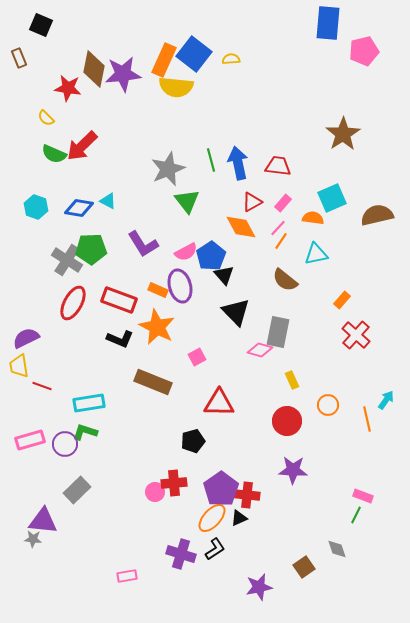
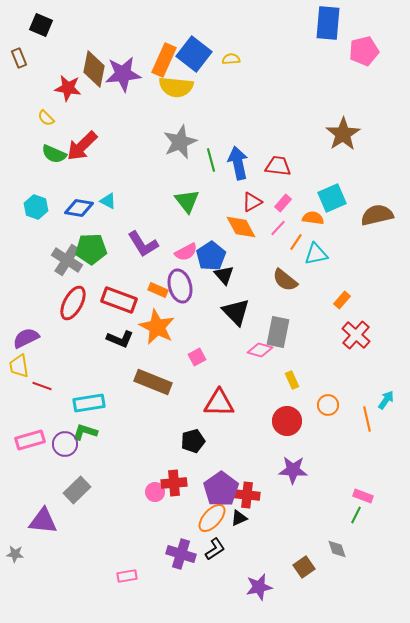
gray star at (168, 169): moved 12 px right, 27 px up
orange line at (281, 241): moved 15 px right, 1 px down
gray star at (33, 539): moved 18 px left, 15 px down
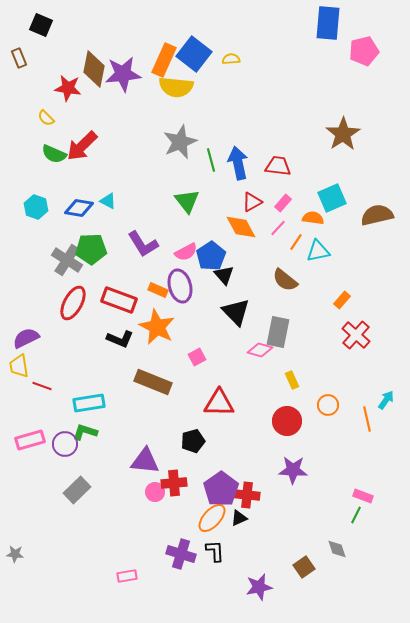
cyan triangle at (316, 254): moved 2 px right, 3 px up
purple triangle at (43, 521): moved 102 px right, 60 px up
black L-shape at (215, 549): moved 2 px down; rotated 60 degrees counterclockwise
